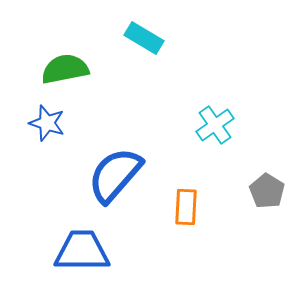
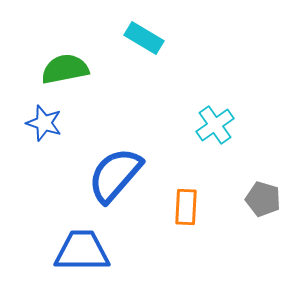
blue star: moved 3 px left
gray pentagon: moved 4 px left, 8 px down; rotated 16 degrees counterclockwise
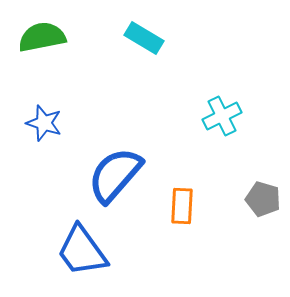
green semicircle: moved 23 px left, 32 px up
cyan cross: moved 7 px right, 9 px up; rotated 9 degrees clockwise
orange rectangle: moved 4 px left, 1 px up
blue trapezoid: rotated 126 degrees counterclockwise
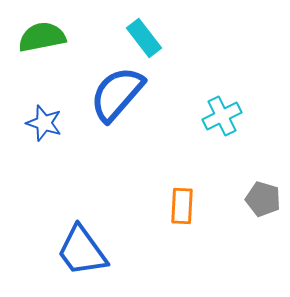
cyan rectangle: rotated 21 degrees clockwise
blue semicircle: moved 2 px right, 81 px up
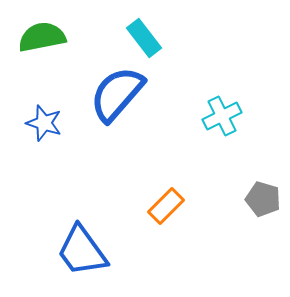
orange rectangle: moved 16 px left; rotated 42 degrees clockwise
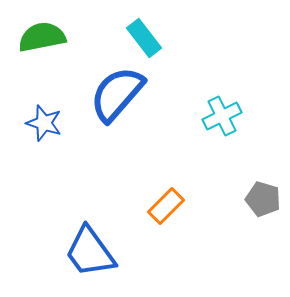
blue trapezoid: moved 8 px right, 1 px down
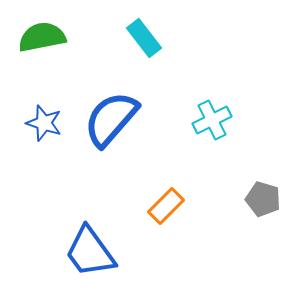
blue semicircle: moved 6 px left, 25 px down
cyan cross: moved 10 px left, 4 px down
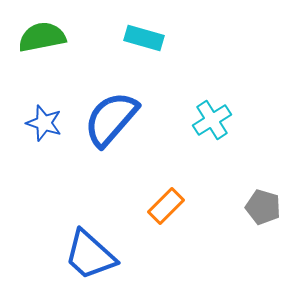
cyan rectangle: rotated 36 degrees counterclockwise
cyan cross: rotated 6 degrees counterclockwise
gray pentagon: moved 8 px down
blue trapezoid: moved 3 px down; rotated 12 degrees counterclockwise
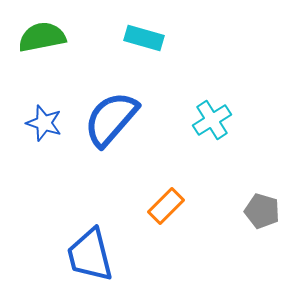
gray pentagon: moved 1 px left, 4 px down
blue trapezoid: rotated 34 degrees clockwise
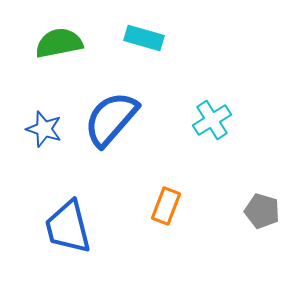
green semicircle: moved 17 px right, 6 px down
blue star: moved 6 px down
orange rectangle: rotated 24 degrees counterclockwise
blue trapezoid: moved 22 px left, 28 px up
